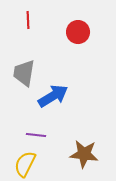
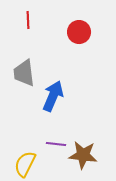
red circle: moved 1 px right
gray trapezoid: rotated 16 degrees counterclockwise
blue arrow: rotated 36 degrees counterclockwise
purple line: moved 20 px right, 9 px down
brown star: moved 1 px left, 1 px down
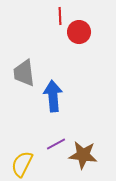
red line: moved 32 px right, 4 px up
blue arrow: rotated 28 degrees counterclockwise
purple line: rotated 36 degrees counterclockwise
yellow semicircle: moved 3 px left
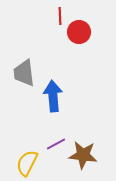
yellow semicircle: moved 5 px right, 1 px up
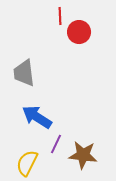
blue arrow: moved 16 px left, 21 px down; rotated 52 degrees counterclockwise
purple line: rotated 36 degrees counterclockwise
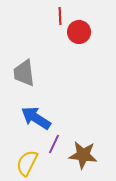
blue arrow: moved 1 px left, 1 px down
purple line: moved 2 px left
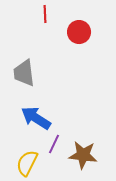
red line: moved 15 px left, 2 px up
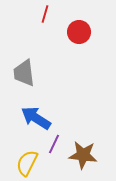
red line: rotated 18 degrees clockwise
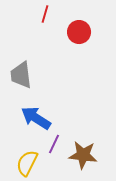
gray trapezoid: moved 3 px left, 2 px down
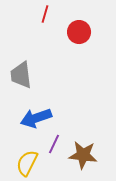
blue arrow: rotated 52 degrees counterclockwise
